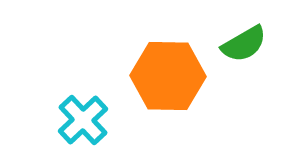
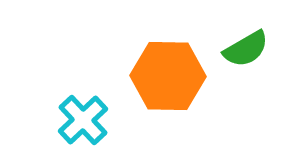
green semicircle: moved 2 px right, 5 px down
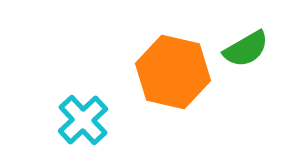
orange hexagon: moved 5 px right, 4 px up; rotated 12 degrees clockwise
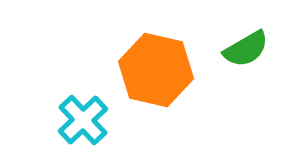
orange hexagon: moved 17 px left, 2 px up
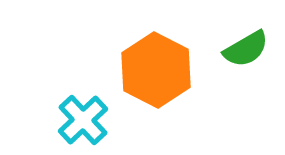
orange hexagon: rotated 14 degrees clockwise
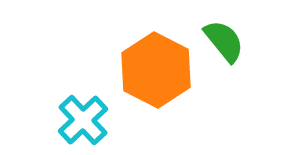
green semicircle: moved 22 px left, 8 px up; rotated 99 degrees counterclockwise
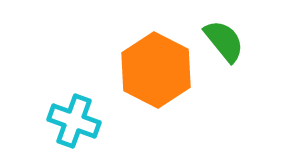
cyan cross: moved 9 px left, 1 px down; rotated 27 degrees counterclockwise
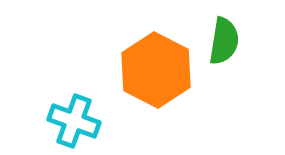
green semicircle: rotated 48 degrees clockwise
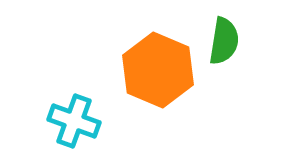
orange hexagon: moved 2 px right; rotated 4 degrees counterclockwise
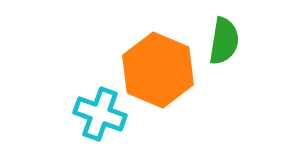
cyan cross: moved 26 px right, 7 px up
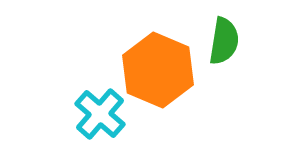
cyan cross: rotated 21 degrees clockwise
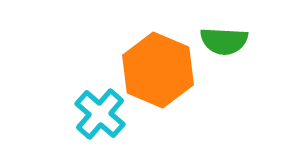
green semicircle: rotated 84 degrees clockwise
